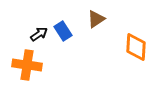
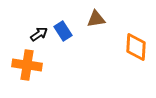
brown triangle: rotated 24 degrees clockwise
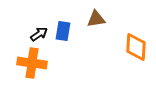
blue rectangle: rotated 42 degrees clockwise
orange cross: moved 5 px right, 2 px up
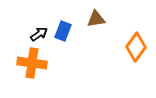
blue rectangle: rotated 12 degrees clockwise
orange diamond: rotated 32 degrees clockwise
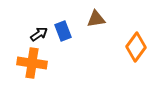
blue rectangle: rotated 42 degrees counterclockwise
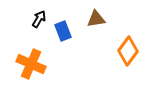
black arrow: moved 15 px up; rotated 24 degrees counterclockwise
orange diamond: moved 8 px left, 4 px down
orange cross: moved 1 px left, 1 px down; rotated 16 degrees clockwise
